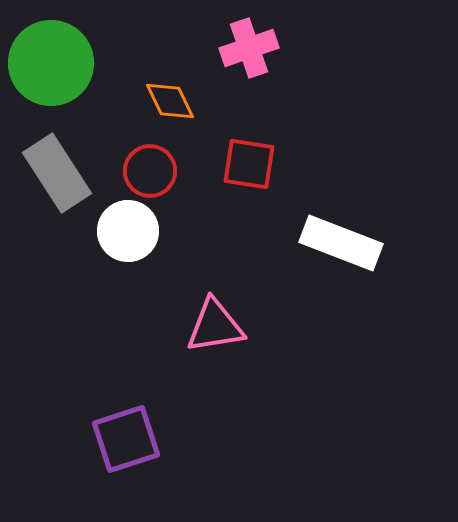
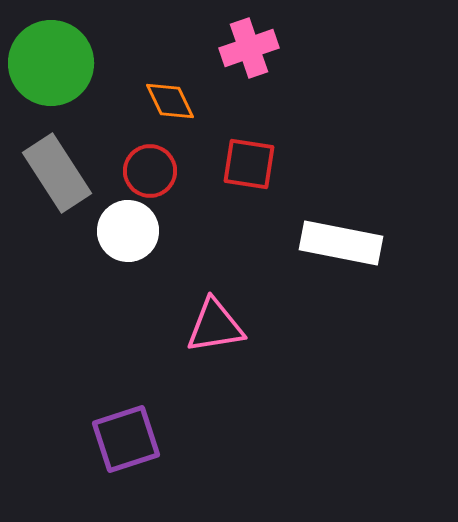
white rectangle: rotated 10 degrees counterclockwise
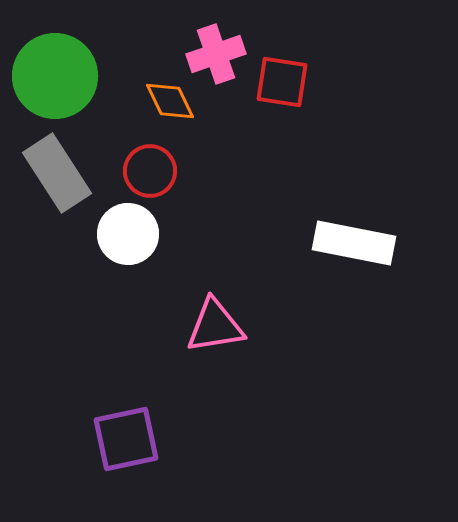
pink cross: moved 33 px left, 6 px down
green circle: moved 4 px right, 13 px down
red square: moved 33 px right, 82 px up
white circle: moved 3 px down
white rectangle: moved 13 px right
purple square: rotated 6 degrees clockwise
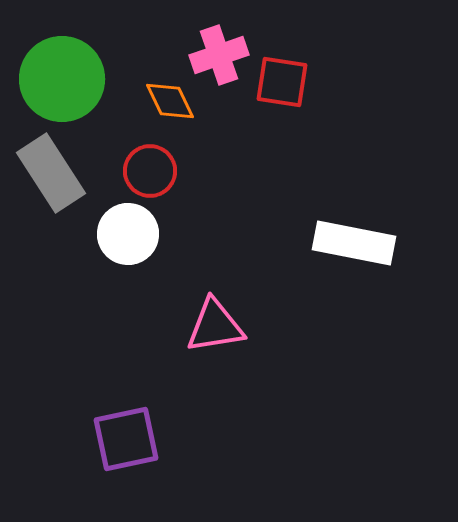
pink cross: moved 3 px right, 1 px down
green circle: moved 7 px right, 3 px down
gray rectangle: moved 6 px left
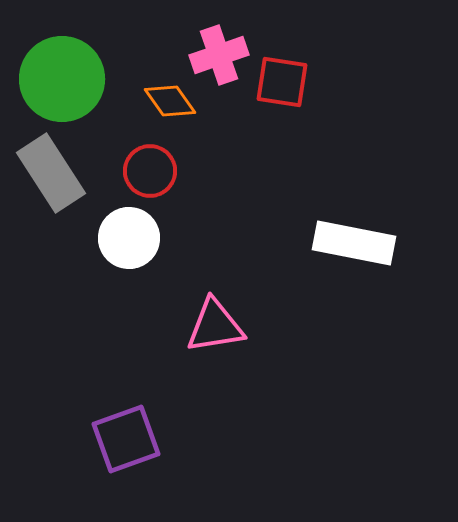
orange diamond: rotated 10 degrees counterclockwise
white circle: moved 1 px right, 4 px down
purple square: rotated 8 degrees counterclockwise
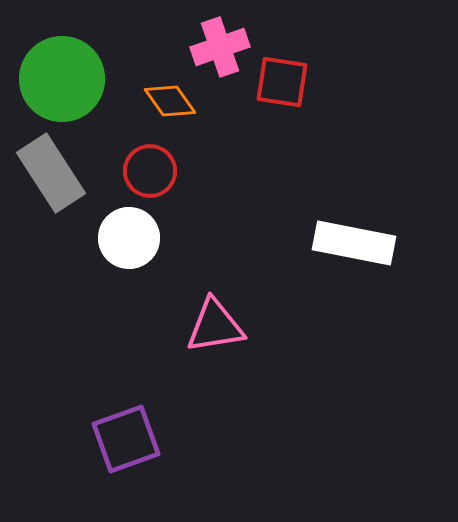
pink cross: moved 1 px right, 8 px up
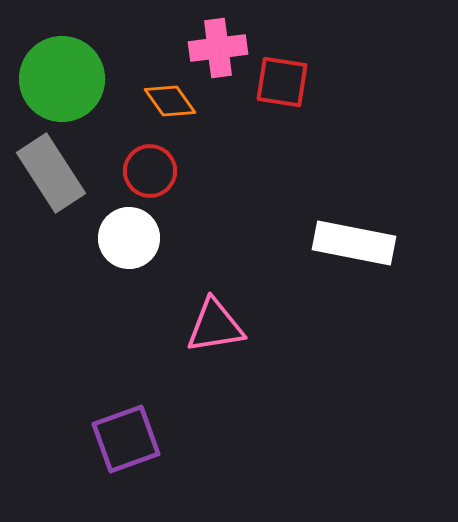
pink cross: moved 2 px left, 1 px down; rotated 12 degrees clockwise
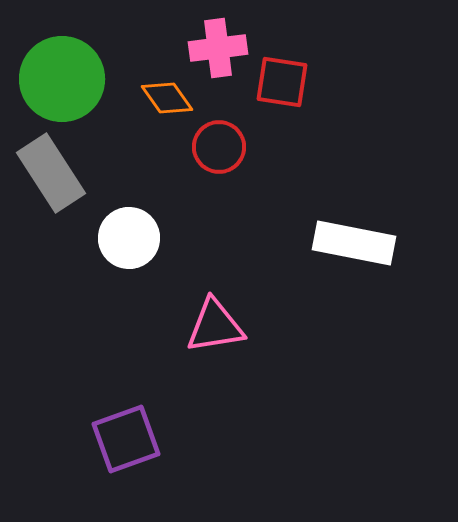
orange diamond: moved 3 px left, 3 px up
red circle: moved 69 px right, 24 px up
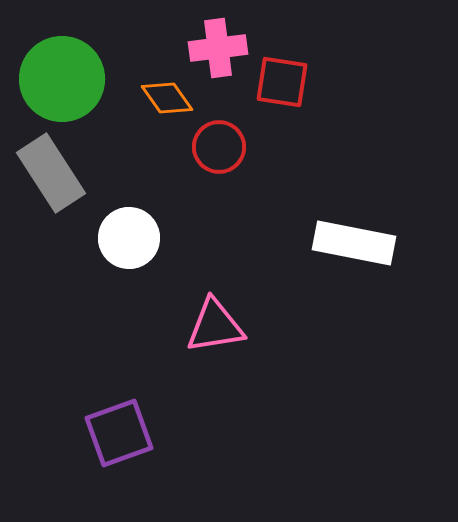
purple square: moved 7 px left, 6 px up
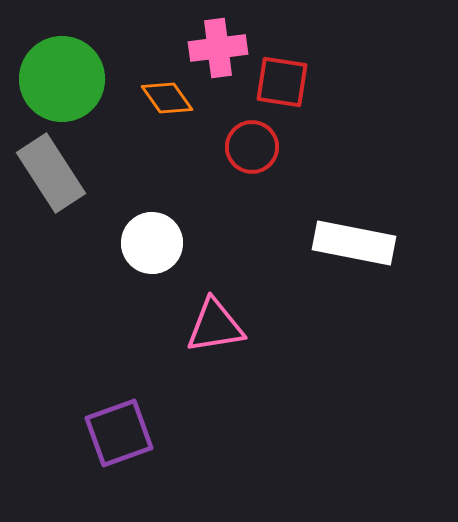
red circle: moved 33 px right
white circle: moved 23 px right, 5 px down
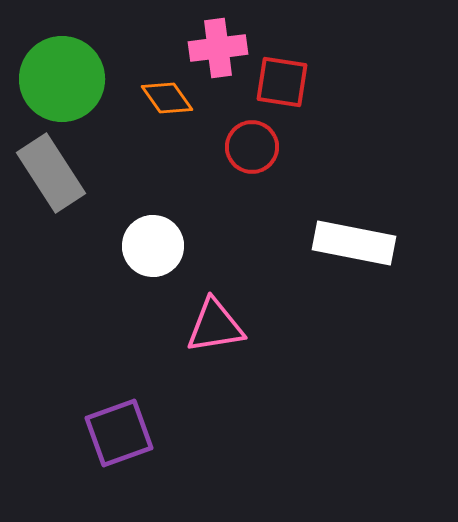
white circle: moved 1 px right, 3 px down
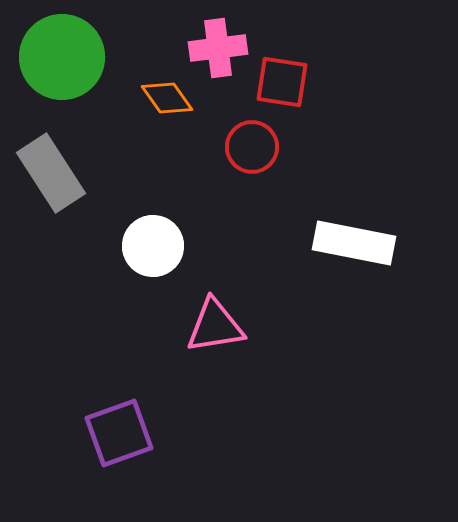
green circle: moved 22 px up
